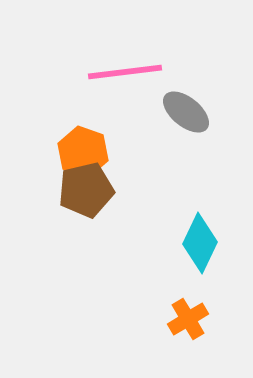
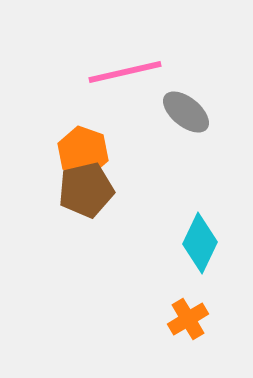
pink line: rotated 6 degrees counterclockwise
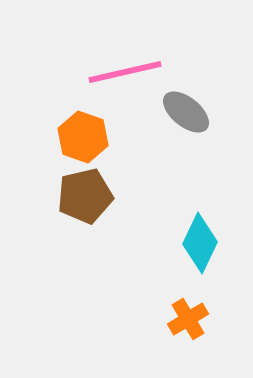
orange hexagon: moved 15 px up
brown pentagon: moved 1 px left, 6 px down
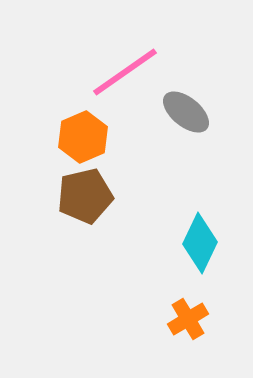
pink line: rotated 22 degrees counterclockwise
orange hexagon: rotated 18 degrees clockwise
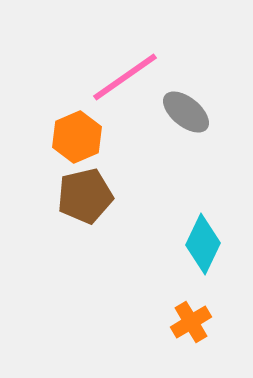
pink line: moved 5 px down
orange hexagon: moved 6 px left
cyan diamond: moved 3 px right, 1 px down
orange cross: moved 3 px right, 3 px down
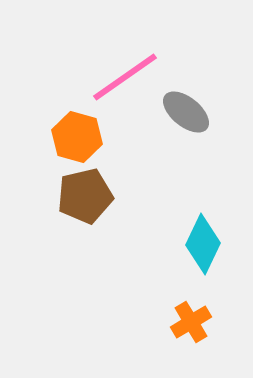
orange hexagon: rotated 21 degrees counterclockwise
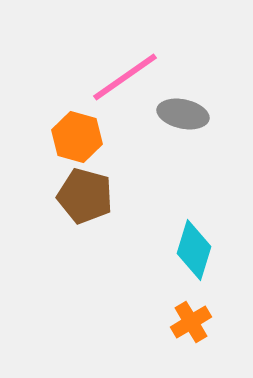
gray ellipse: moved 3 px left, 2 px down; rotated 27 degrees counterclockwise
brown pentagon: rotated 28 degrees clockwise
cyan diamond: moved 9 px left, 6 px down; rotated 8 degrees counterclockwise
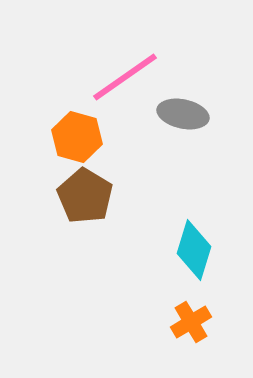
brown pentagon: rotated 16 degrees clockwise
